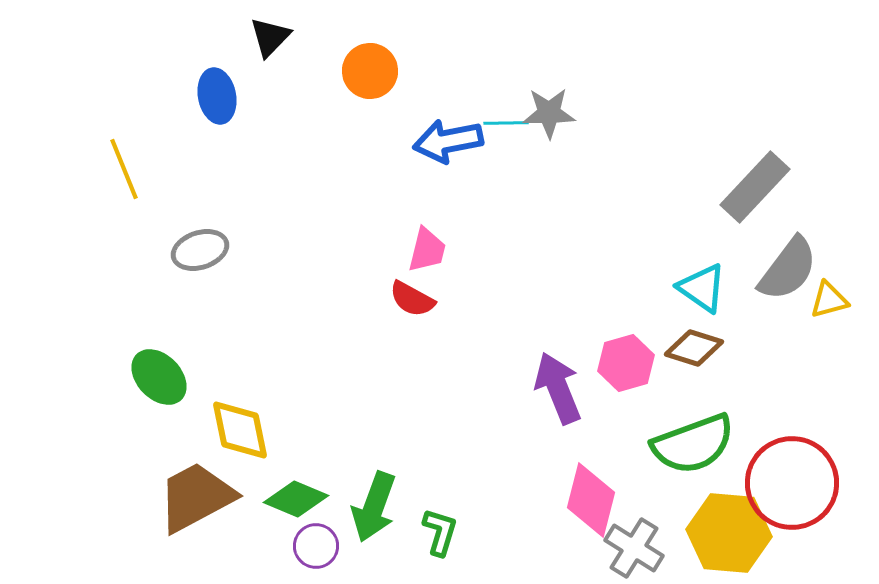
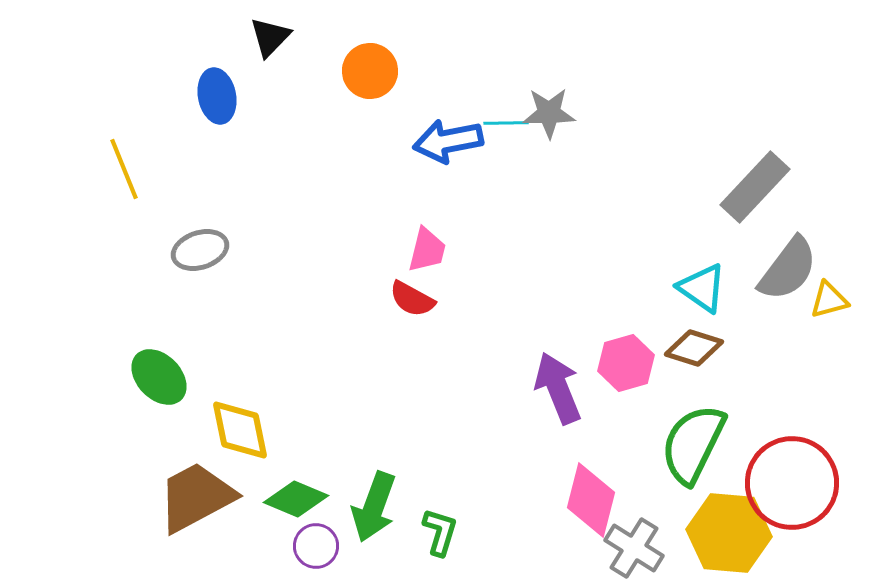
green semicircle: rotated 136 degrees clockwise
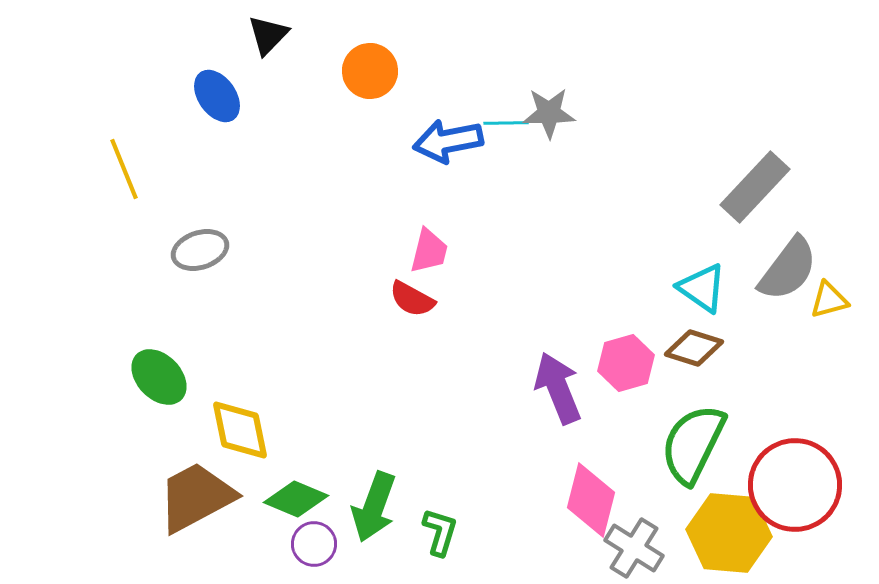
black triangle: moved 2 px left, 2 px up
blue ellipse: rotated 24 degrees counterclockwise
pink trapezoid: moved 2 px right, 1 px down
red circle: moved 3 px right, 2 px down
purple circle: moved 2 px left, 2 px up
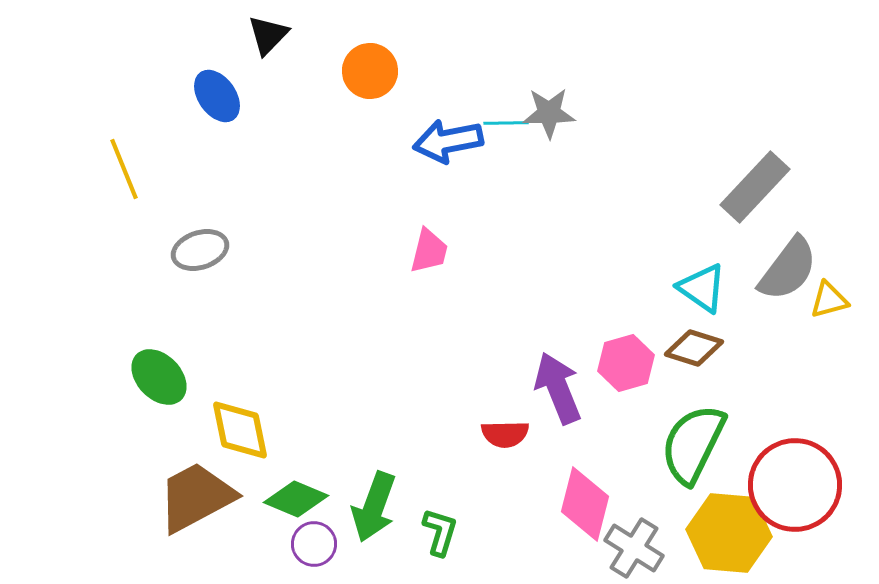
red semicircle: moved 93 px right, 135 px down; rotated 30 degrees counterclockwise
pink diamond: moved 6 px left, 4 px down
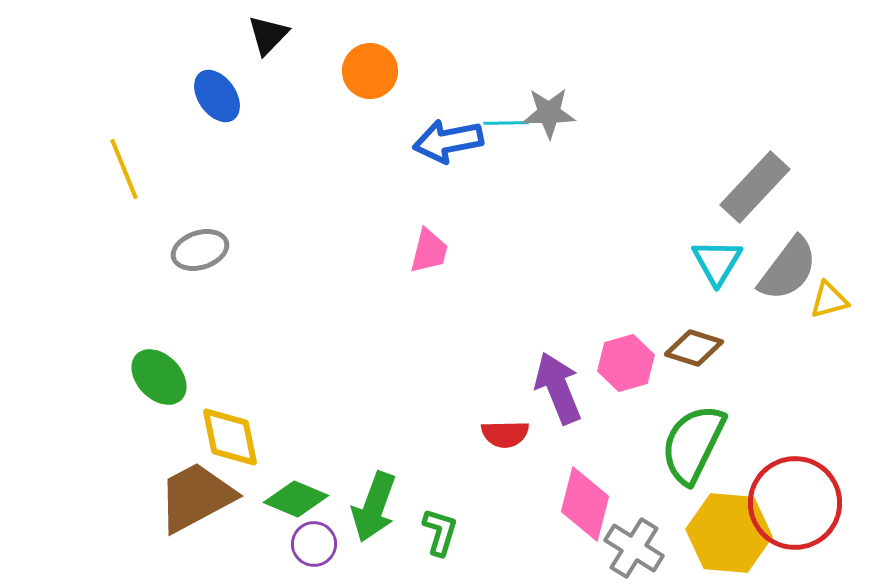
cyan triangle: moved 15 px right, 26 px up; rotated 26 degrees clockwise
yellow diamond: moved 10 px left, 7 px down
red circle: moved 18 px down
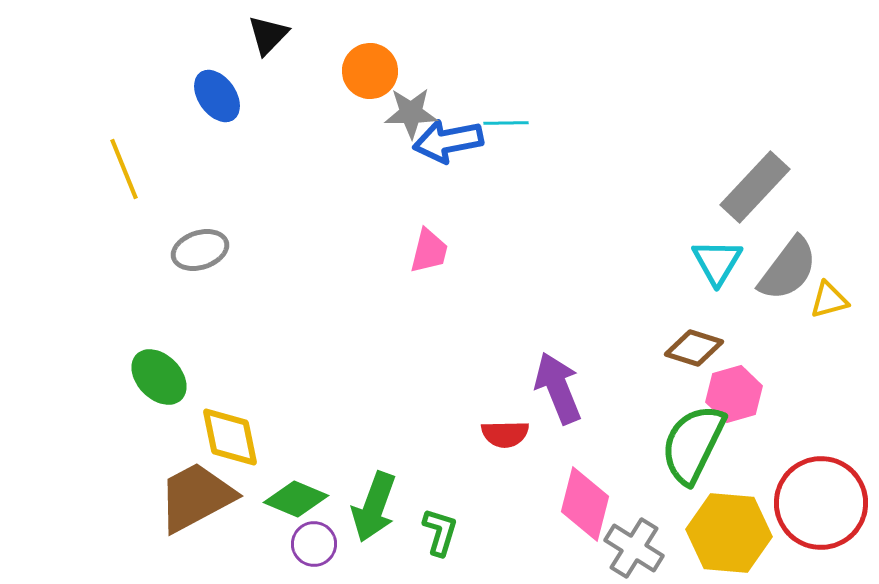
gray star: moved 138 px left
pink hexagon: moved 108 px right, 31 px down
red circle: moved 26 px right
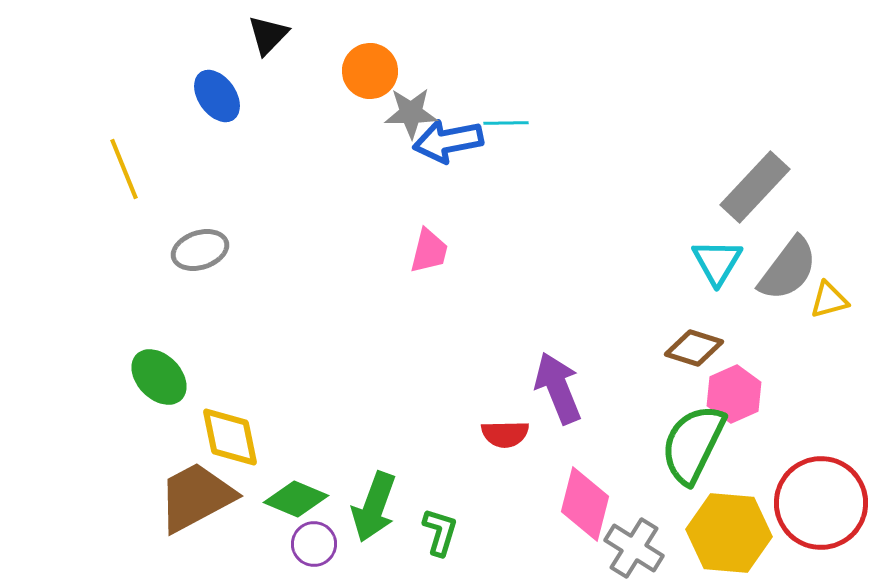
pink hexagon: rotated 8 degrees counterclockwise
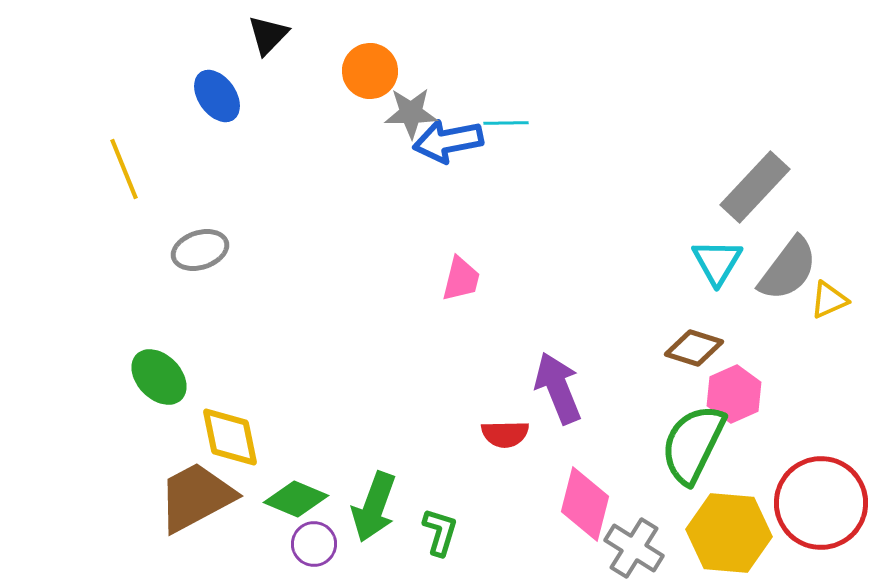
pink trapezoid: moved 32 px right, 28 px down
yellow triangle: rotated 9 degrees counterclockwise
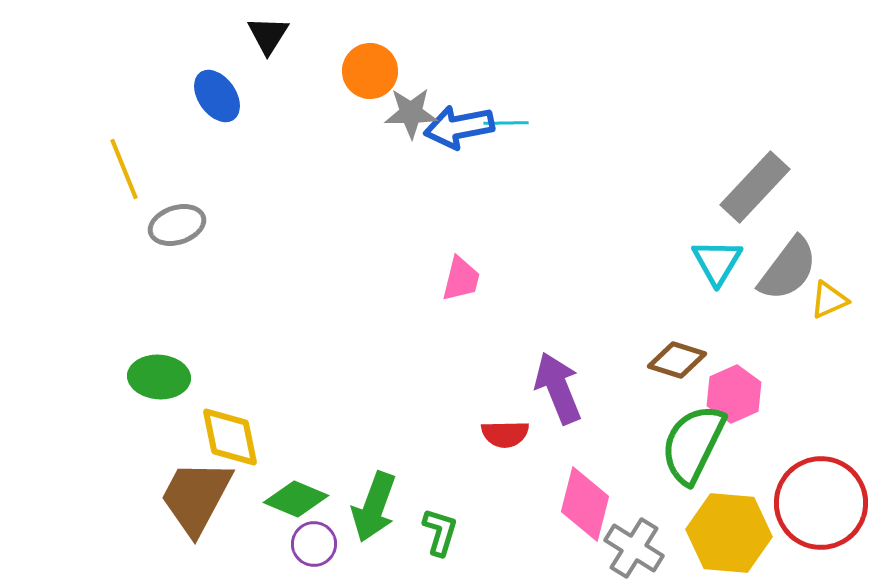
black triangle: rotated 12 degrees counterclockwise
blue arrow: moved 11 px right, 14 px up
gray ellipse: moved 23 px left, 25 px up
brown diamond: moved 17 px left, 12 px down
green ellipse: rotated 42 degrees counterclockwise
brown trapezoid: rotated 34 degrees counterclockwise
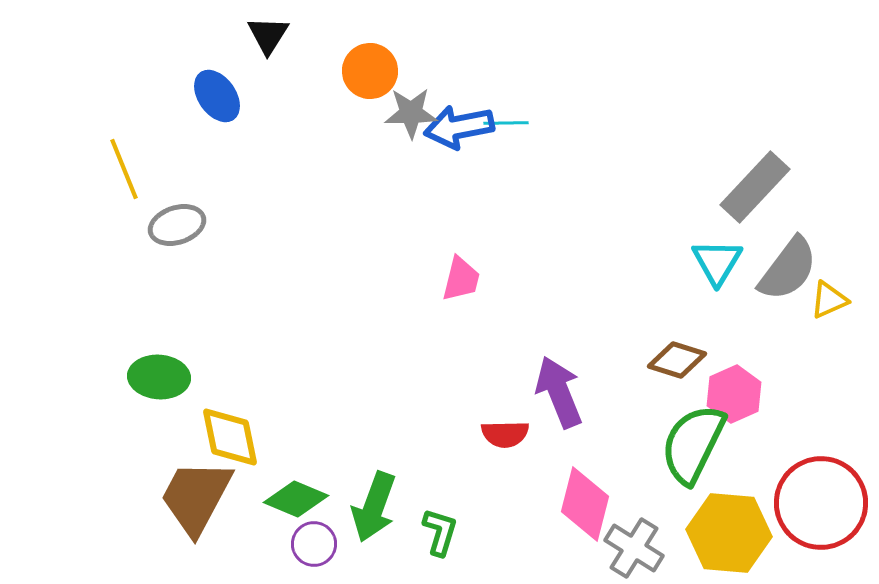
purple arrow: moved 1 px right, 4 px down
